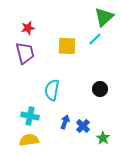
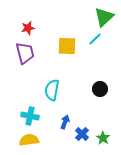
blue cross: moved 1 px left, 8 px down
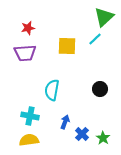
purple trapezoid: rotated 100 degrees clockwise
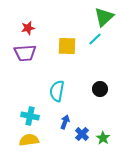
cyan semicircle: moved 5 px right, 1 px down
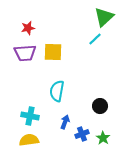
yellow square: moved 14 px left, 6 px down
black circle: moved 17 px down
blue cross: rotated 24 degrees clockwise
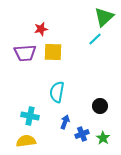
red star: moved 13 px right, 1 px down
cyan semicircle: moved 1 px down
yellow semicircle: moved 3 px left, 1 px down
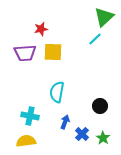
blue cross: rotated 24 degrees counterclockwise
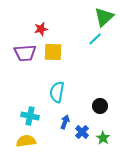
blue cross: moved 2 px up
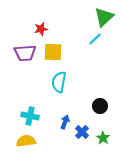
cyan semicircle: moved 2 px right, 10 px up
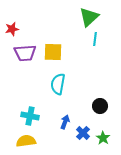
green triangle: moved 15 px left
red star: moved 29 px left
cyan line: rotated 40 degrees counterclockwise
cyan semicircle: moved 1 px left, 2 px down
blue cross: moved 1 px right, 1 px down
